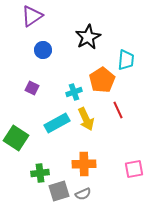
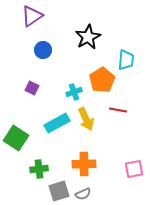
red line: rotated 54 degrees counterclockwise
green cross: moved 1 px left, 4 px up
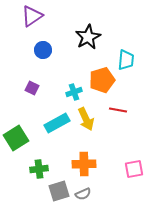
orange pentagon: rotated 15 degrees clockwise
green square: rotated 25 degrees clockwise
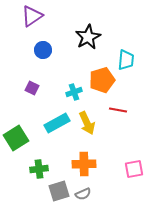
yellow arrow: moved 1 px right, 4 px down
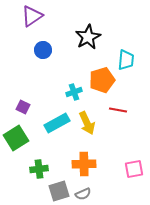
purple square: moved 9 px left, 19 px down
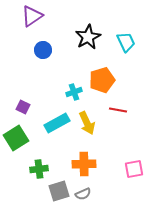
cyan trapezoid: moved 18 px up; rotated 30 degrees counterclockwise
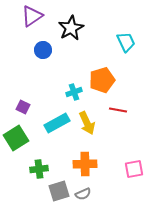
black star: moved 17 px left, 9 px up
orange cross: moved 1 px right
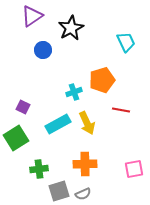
red line: moved 3 px right
cyan rectangle: moved 1 px right, 1 px down
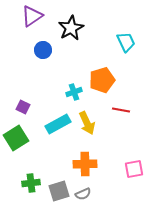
green cross: moved 8 px left, 14 px down
